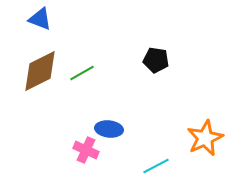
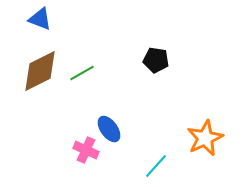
blue ellipse: rotated 48 degrees clockwise
cyan line: rotated 20 degrees counterclockwise
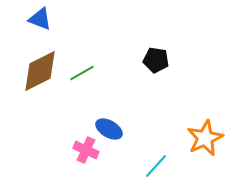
blue ellipse: rotated 24 degrees counterclockwise
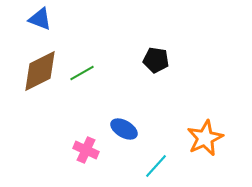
blue ellipse: moved 15 px right
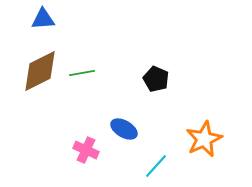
blue triangle: moved 3 px right; rotated 25 degrees counterclockwise
black pentagon: moved 19 px down; rotated 15 degrees clockwise
green line: rotated 20 degrees clockwise
orange star: moved 1 px left, 1 px down
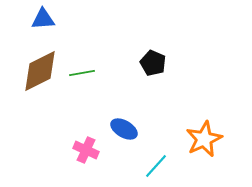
black pentagon: moved 3 px left, 16 px up
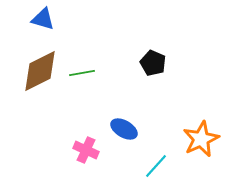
blue triangle: rotated 20 degrees clockwise
orange star: moved 3 px left
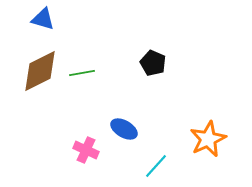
orange star: moved 7 px right
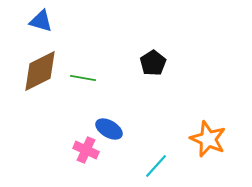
blue triangle: moved 2 px left, 2 px down
black pentagon: rotated 15 degrees clockwise
green line: moved 1 px right, 5 px down; rotated 20 degrees clockwise
blue ellipse: moved 15 px left
orange star: rotated 24 degrees counterclockwise
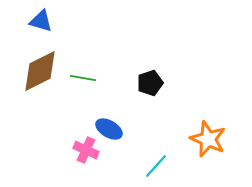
black pentagon: moved 3 px left, 20 px down; rotated 15 degrees clockwise
